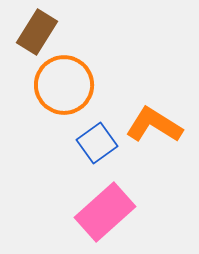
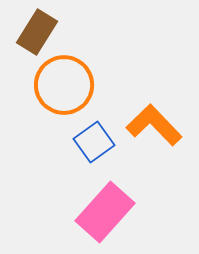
orange L-shape: rotated 14 degrees clockwise
blue square: moved 3 px left, 1 px up
pink rectangle: rotated 6 degrees counterclockwise
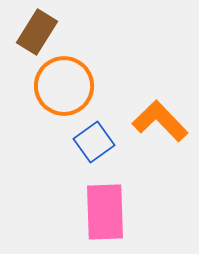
orange circle: moved 1 px down
orange L-shape: moved 6 px right, 4 px up
pink rectangle: rotated 44 degrees counterclockwise
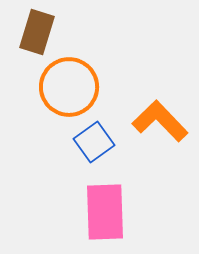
brown rectangle: rotated 15 degrees counterclockwise
orange circle: moved 5 px right, 1 px down
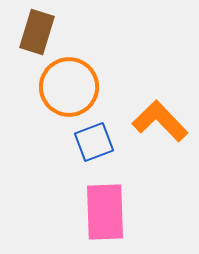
blue square: rotated 15 degrees clockwise
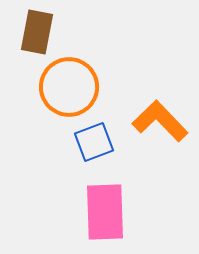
brown rectangle: rotated 6 degrees counterclockwise
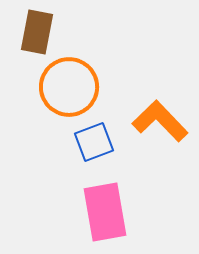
pink rectangle: rotated 8 degrees counterclockwise
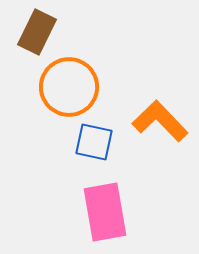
brown rectangle: rotated 15 degrees clockwise
blue square: rotated 33 degrees clockwise
